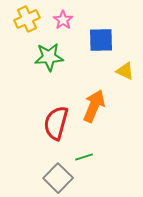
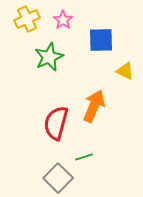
green star: rotated 20 degrees counterclockwise
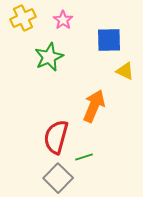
yellow cross: moved 4 px left, 1 px up
blue square: moved 8 px right
red semicircle: moved 14 px down
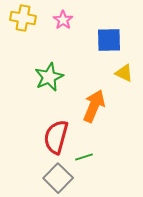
yellow cross: rotated 35 degrees clockwise
green star: moved 20 px down
yellow triangle: moved 1 px left, 2 px down
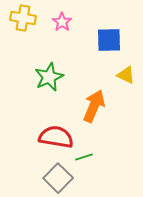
pink star: moved 1 px left, 2 px down
yellow triangle: moved 2 px right, 2 px down
red semicircle: rotated 84 degrees clockwise
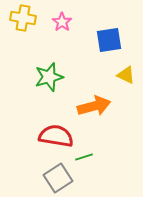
blue square: rotated 8 degrees counterclockwise
green star: rotated 8 degrees clockwise
orange arrow: rotated 52 degrees clockwise
red semicircle: moved 1 px up
gray square: rotated 12 degrees clockwise
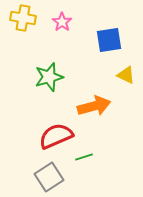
red semicircle: rotated 32 degrees counterclockwise
gray square: moved 9 px left, 1 px up
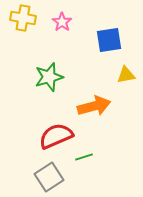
yellow triangle: rotated 36 degrees counterclockwise
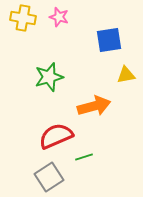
pink star: moved 3 px left, 5 px up; rotated 18 degrees counterclockwise
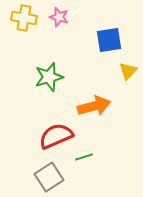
yellow cross: moved 1 px right
yellow triangle: moved 2 px right, 4 px up; rotated 36 degrees counterclockwise
